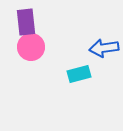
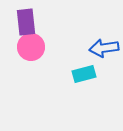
cyan rectangle: moved 5 px right
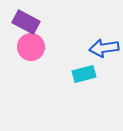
purple rectangle: rotated 56 degrees counterclockwise
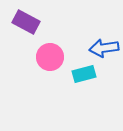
pink circle: moved 19 px right, 10 px down
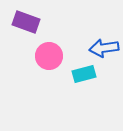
purple rectangle: rotated 8 degrees counterclockwise
pink circle: moved 1 px left, 1 px up
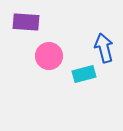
purple rectangle: rotated 16 degrees counterclockwise
blue arrow: rotated 84 degrees clockwise
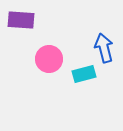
purple rectangle: moved 5 px left, 2 px up
pink circle: moved 3 px down
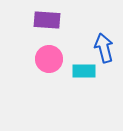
purple rectangle: moved 26 px right
cyan rectangle: moved 3 px up; rotated 15 degrees clockwise
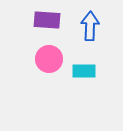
blue arrow: moved 14 px left, 22 px up; rotated 16 degrees clockwise
